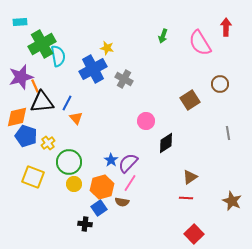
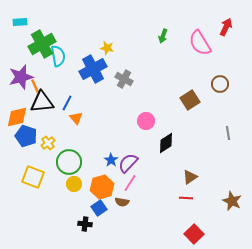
red arrow: rotated 24 degrees clockwise
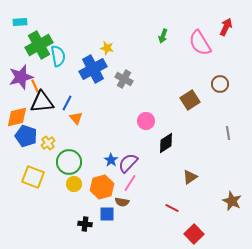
green cross: moved 3 px left, 1 px down
red line: moved 14 px left, 10 px down; rotated 24 degrees clockwise
blue square: moved 8 px right, 6 px down; rotated 35 degrees clockwise
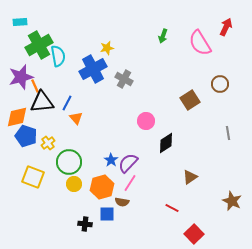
yellow star: rotated 24 degrees counterclockwise
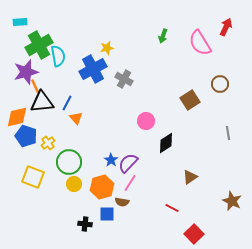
purple star: moved 5 px right, 5 px up
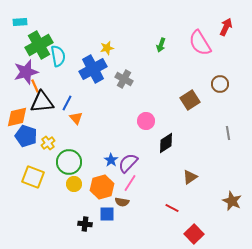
green arrow: moved 2 px left, 9 px down
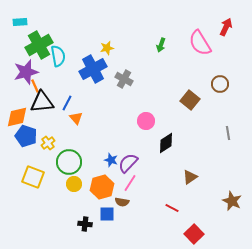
brown square: rotated 18 degrees counterclockwise
blue star: rotated 16 degrees counterclockwise
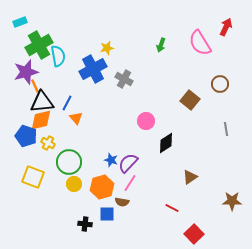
cyan rectangle: rotated 16 degrees counterclockwise
orange diamond: moved 24 px right, 3 px down
gray line: moved 2 px left, 4 px up
yellow cross: rotated 24 degrees counterclockwise
brown star: rotated 24 degrees counterclockwise
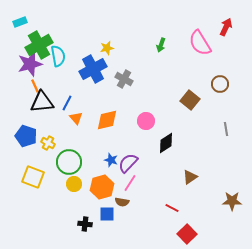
purple star: moved 4 px right, 8 px up
orange diamond: moved 66 px right
red square: moved 7 px left
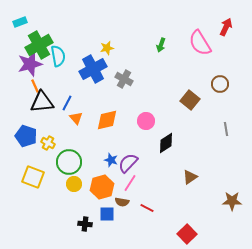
red line: moved 25 px left
